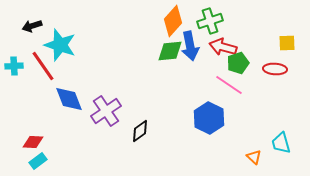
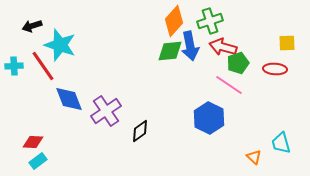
orange diamond: moved 1 px right
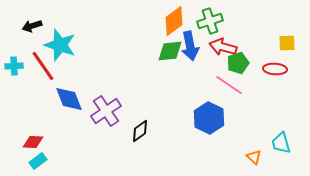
orange diamond: rotated 12 degrees clockwise
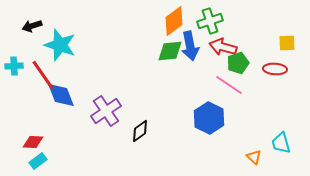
red line: moved 9 px down
blue diamond: moved 8 px left, 4 px up
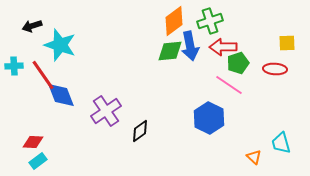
red arrow: rotated 16 degrees counterclockwise
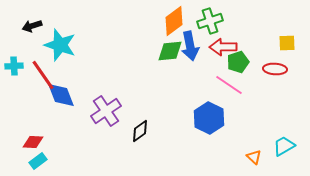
green pentagon: moved 1 px up
cyan trapezoid: moved 3 px right, 3 px down; rotated 75 degrees clockwise
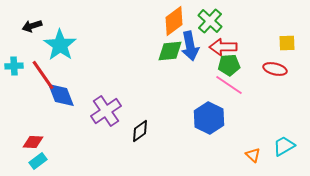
green cross: rotated 30 degrees counterclockwise
cyan star: rotated 16 degrees clockwise
green pentagon: moved 9 px left, 3 px down; rotated 15 degrees clockwise
red ellipse: rotated 10 degrees clockwise
orange triangle: moved 1 px left, 2 px up
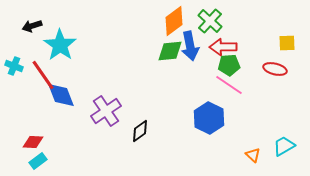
cyan cross: rotated 24 degrees clockwise
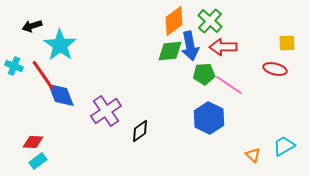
green pentagon: moved 25 px left, 9 px down
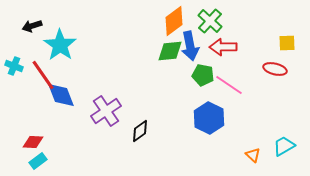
green pentagon: moved 1 px left, 1 px down; rotated 15 degrees clockwise
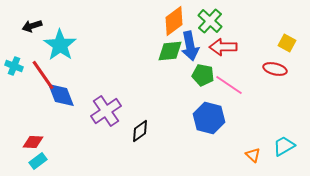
yellow square: rotated 30 degrees clockwise
blue hexagon: rotated 12 degrees counterclockwise
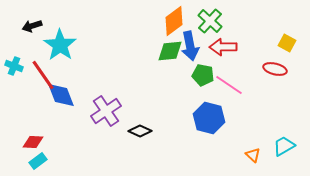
black diamond: rotated 60 degrees clockwise
